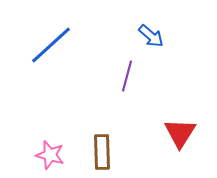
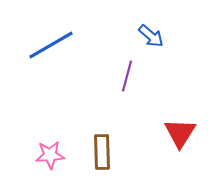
blue line: rotated 12 degrees clockwise
pink star: rotated 20 degrees counterclockwise
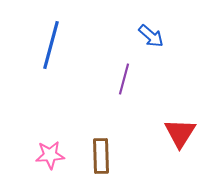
blue line: rotated 45 degrees counterclockwise
purple line: moved 3 px left, 3 px down
brown rectangle: moved 1 px left, 4 px down
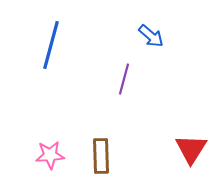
red triangle: moved 11 px right, 16 px down
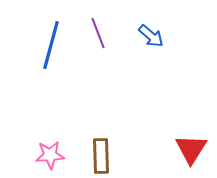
purple line: moved 26 px left, 46 px up; rotated 36 degrees counterclockwise
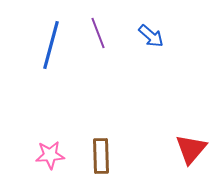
red triangle: rotated 8 degrees clockwise
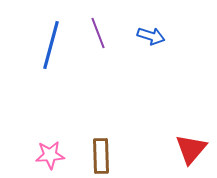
blue arrow: rotated 24 degrees counterclockwise
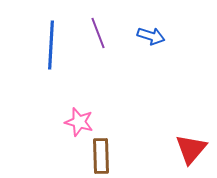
blue line: rotated 12 degrees counterclockwise
pink star: moved 29 px right, 33 px up; rotated 20 degrees clockwise
